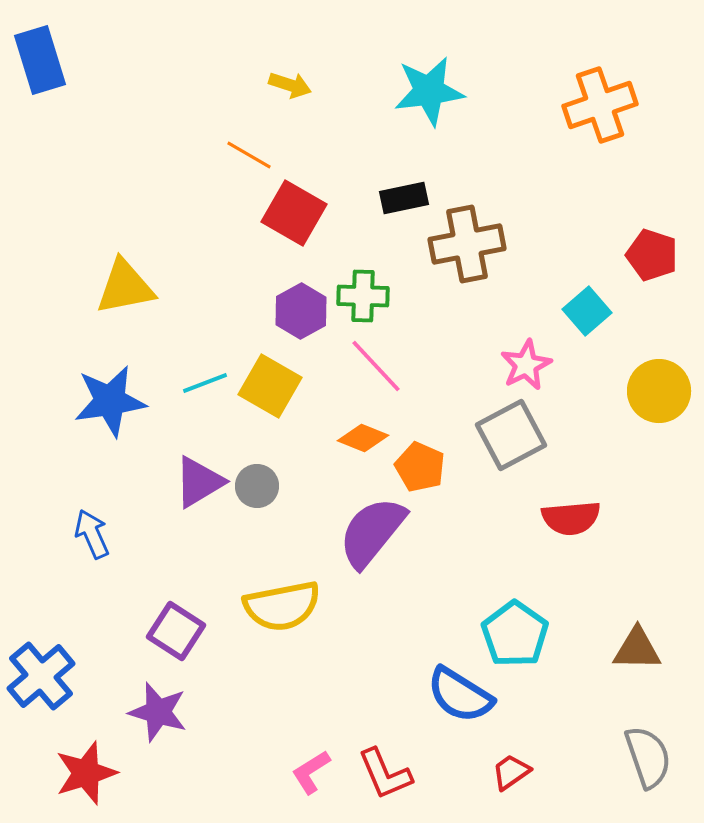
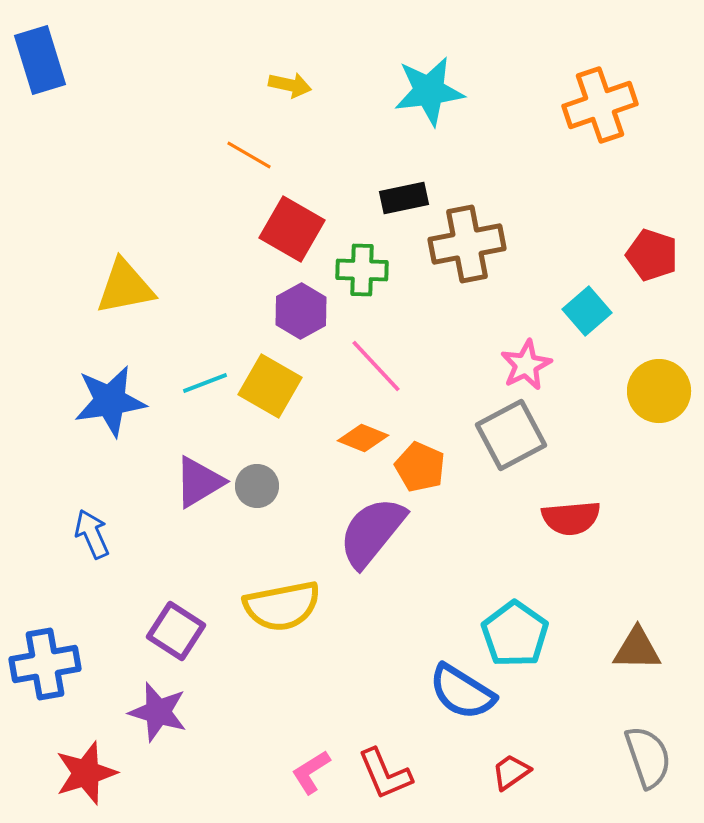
yellow arrow: rotated 6 degrees counterclockwise
red square: moved 2 px left, 16 px down
green cross: moved 1 px left, 26 px up
blue cross: moved 4 px right, 12 px up; rotated 30 degrees clockwise
blue semicircle: moved 2 px right, 3 px up
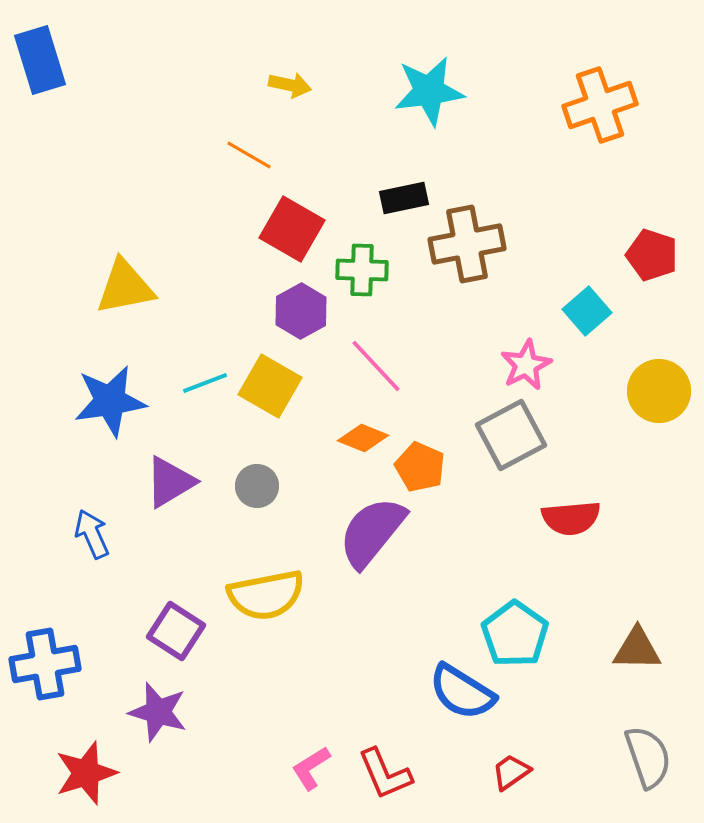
purple triangle: moved 29 px left
yellow semicircle: moved 16 px left, 11 px up
pink L-shape: moved 4 px up
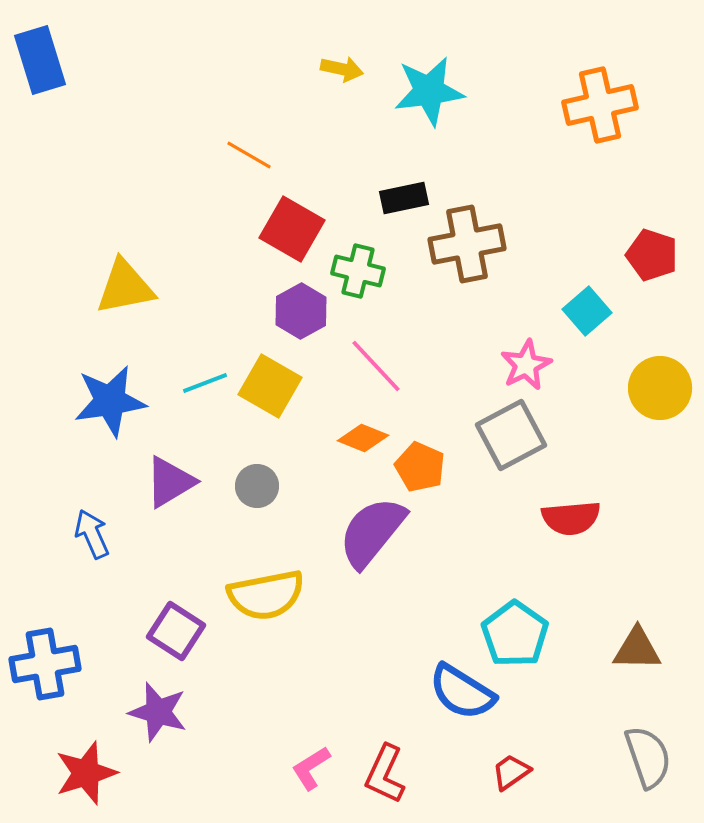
yellow arrow: moved 52 px right, 16 px up
orange cross: rotated 6 degrees clockwise
green cross: moved 4 px left, 1 px down; rotated 12 degrees clockwise
yellow circle: moved 1 px right, 3 px up
red L-shape: rotated 48 degrees clockwise
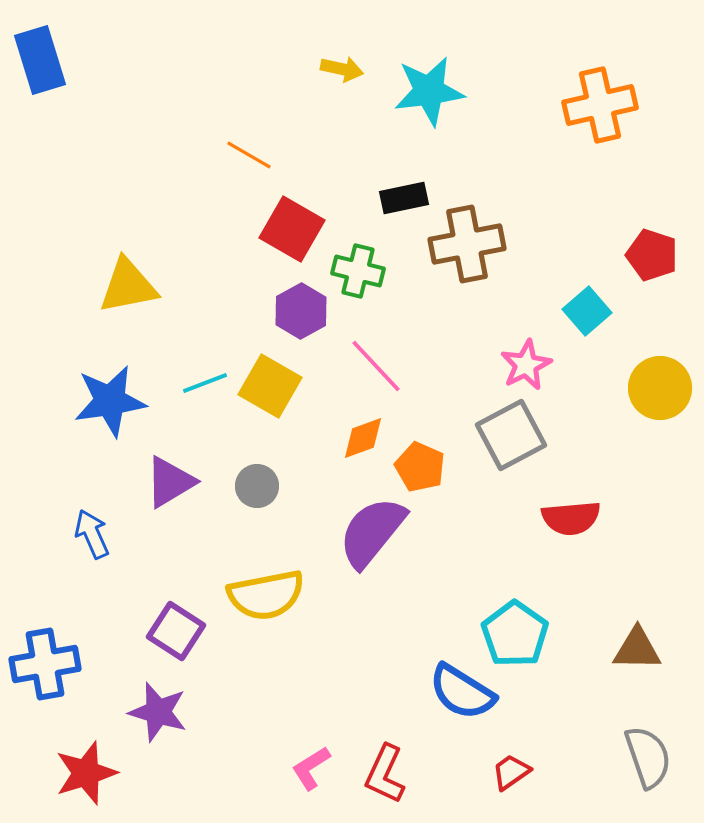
yellow triangle: moved 3 px right, 1 px up
orange diamond: rotated 42 degrees counterclockwise
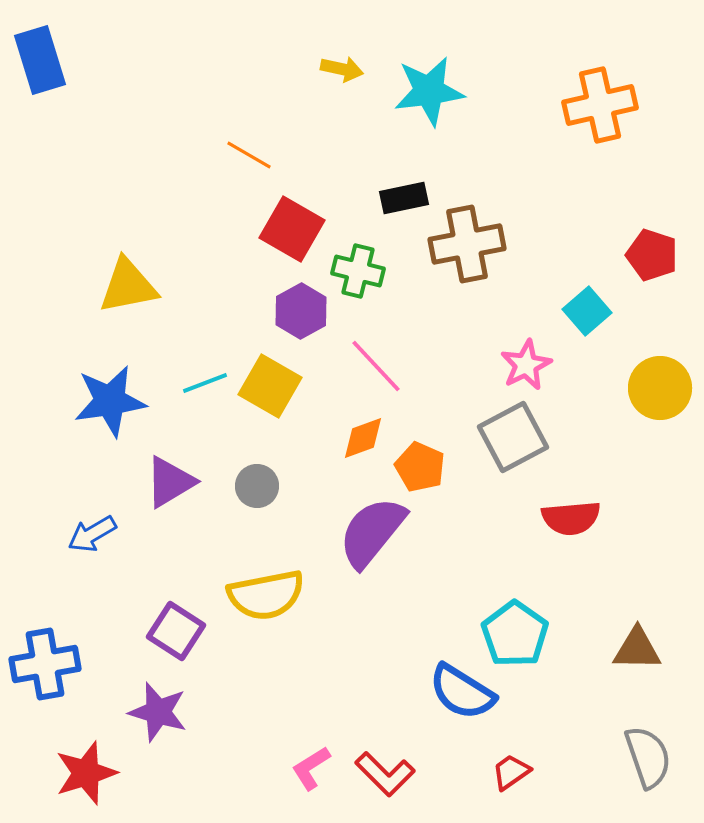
gray square: moved 2 px right, 2 px down
blue arrow: rotated 96 degrees counterclockwise
red L-shape: rotated 70 degrees counterclockwise
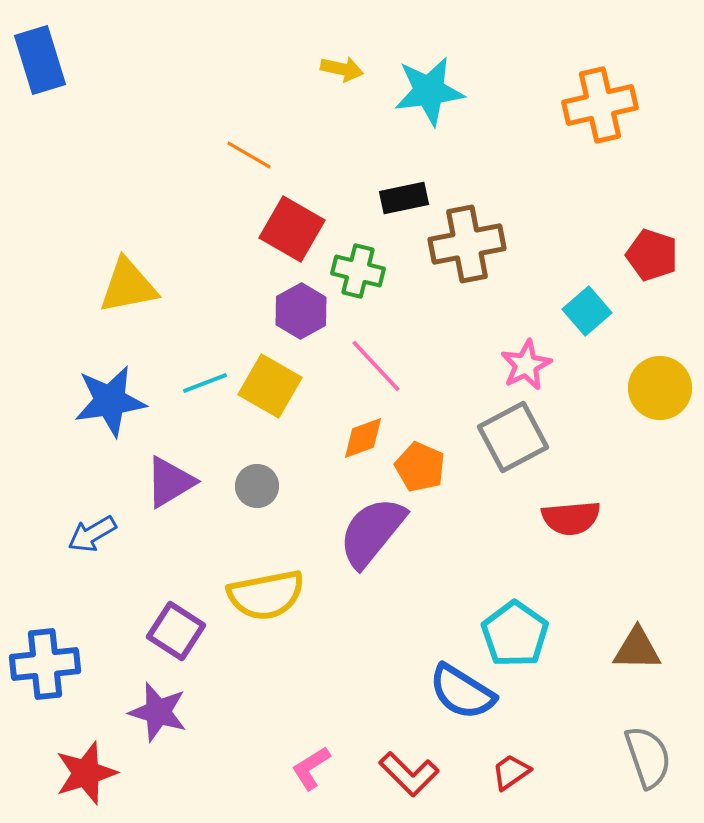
blue cross: rotated 4 degrees clockwise
red L-shape: moved 24 px right
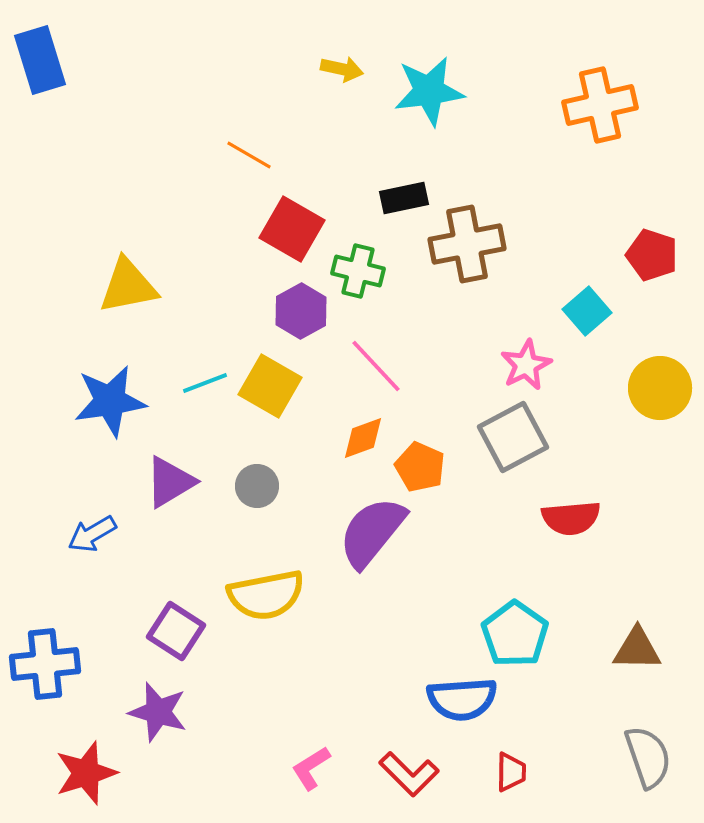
blue semicircle: moved 7 px down; rotated 36 degrees counterclockwise
red trapezoid: rotated 126 degrees clockwise
